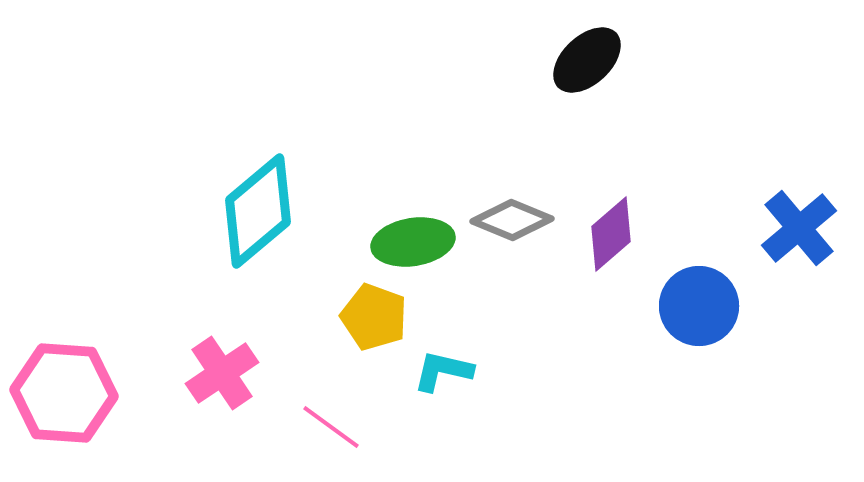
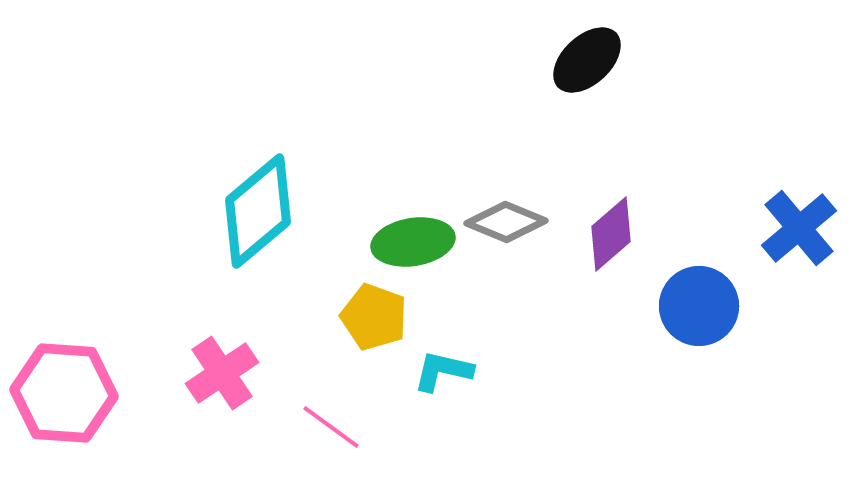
gray diamond: moved 6 px left, 2 px down
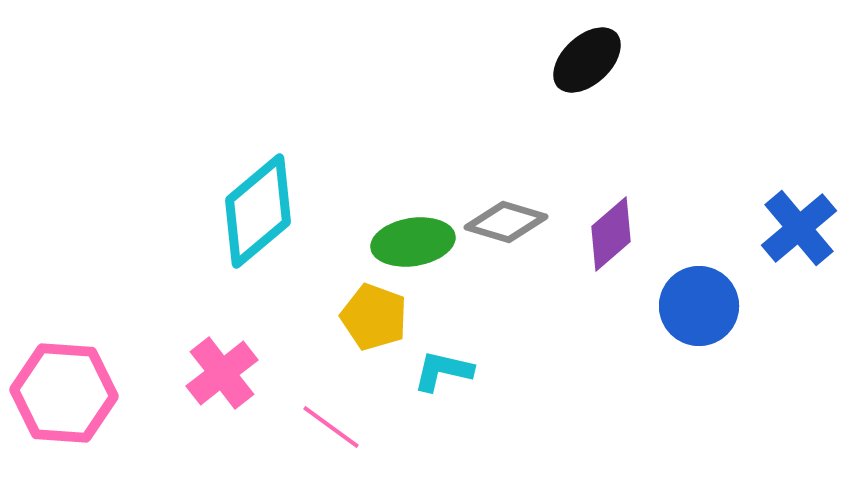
gray diamond: rotated 6 degrees counterclockwise
pink cross: rotated 4 degrees counterclockwise
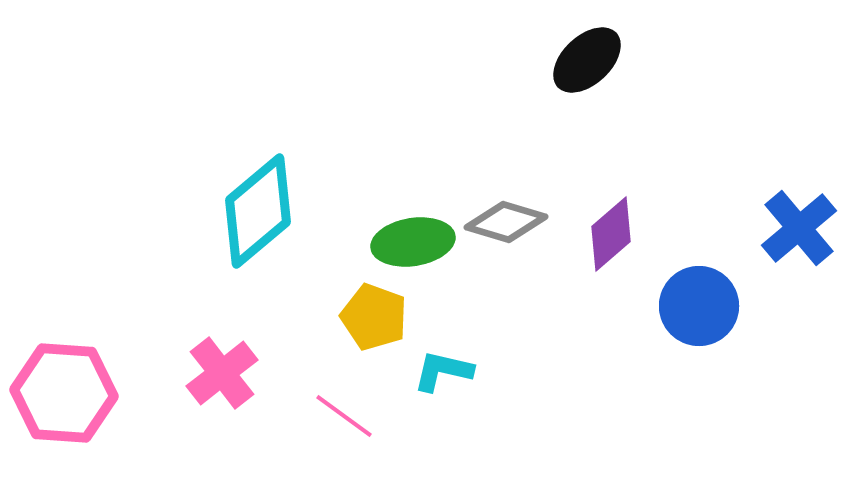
pink line: moved 13 px right, 11 px up
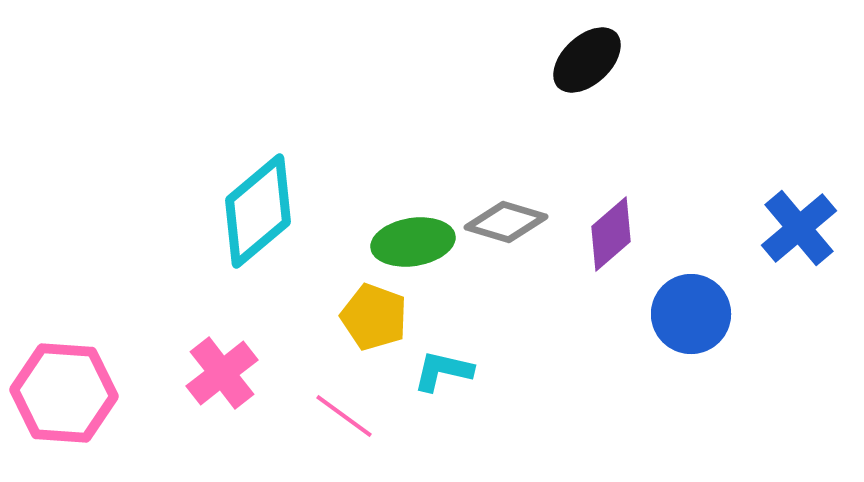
blue circle: moved 8 px left, 8 px down
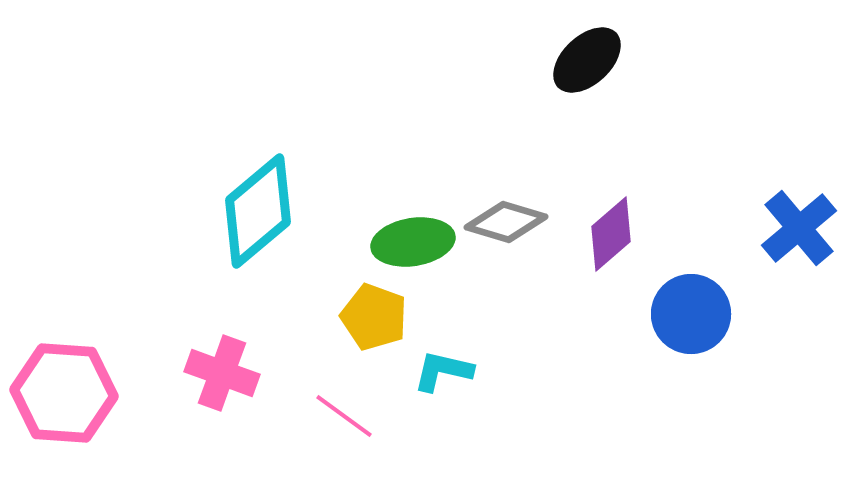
pink cross: rotated 32 degrees counterclockwise
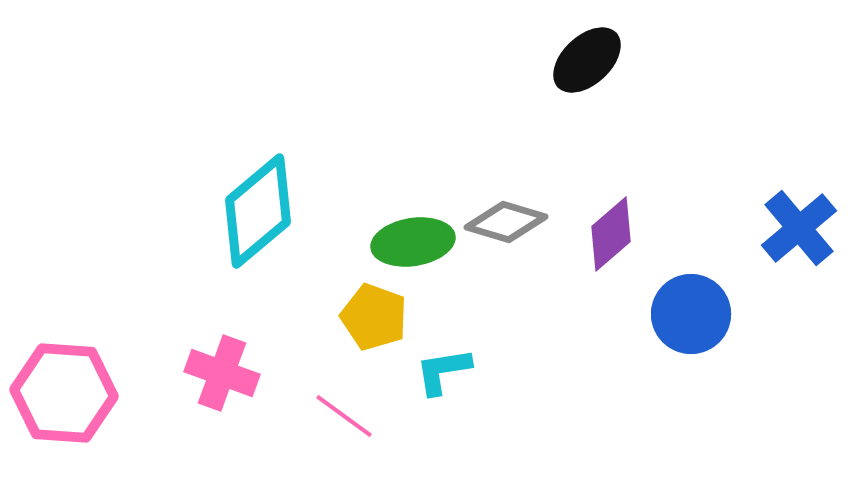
cyan L-shape: rotated 22 degrees counterclockwise
